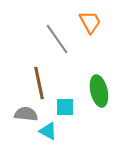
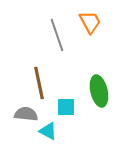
gray line: moved 4 px up; rotated 16 degrees clockwise
cyan square: moved 1 px right
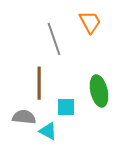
gray line: moved 3 px left, 4 px down
brown line: rotated 12 degrees clockwise
gray semicircle: moved 2 px left, 3 px down
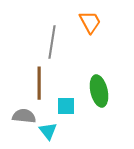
gray line: moved 2 px left, 3 px down; rotated 28 degrees clockwise
cyan square: moved 1 px up
gray semicircle: moved 1 px up
cyan triangle: rotated 24 degrees clockwise
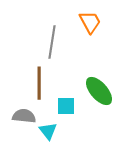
green ellipse: rotated 28 degrees counterclockwise
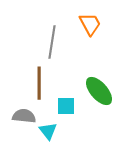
orange trapezoid: moved 2 px down
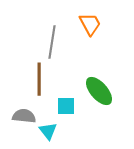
brown line: moved 4 px up
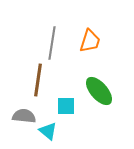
orange trapezoid: moved 17 px down; rotated 45 degrees clockwise
gray line: moved 1 px down
brown line: moved 1 px left, 1 px down; rotated 8 degrees clockwise
cyan triangle: rotated 12 degrees counterclockwise
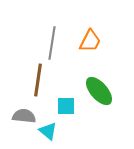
orange trapezoid: rotated 10 degrees clockwise
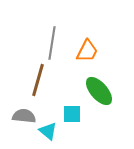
orange trapezoid: moved 3 px left, 10 px down
brown line: rotated 8 degrees clockwise
cyan square: moved 6 px right, 8 px down
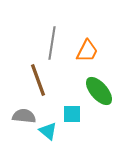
brown line: rotated 36 degrees counterclockwise
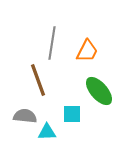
gray semicircle: moved 1 px right
cyan triangle: moved 1 px left, 1 px down; rotated 42 degrees counterclockwise
